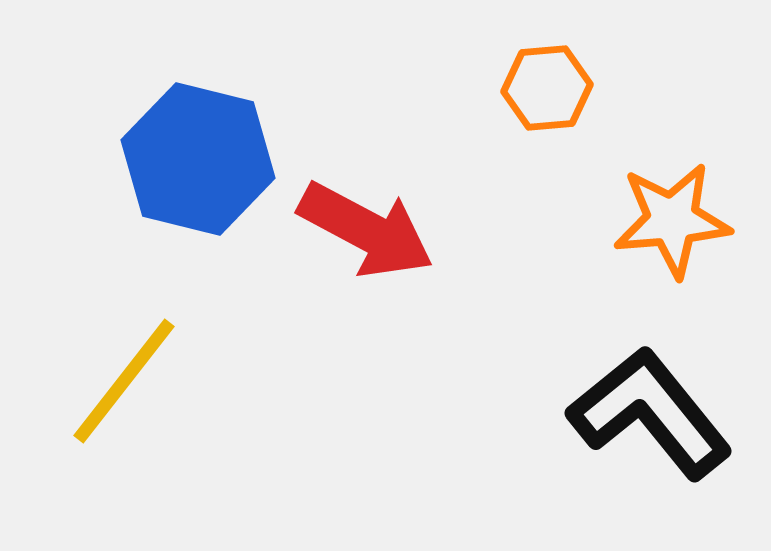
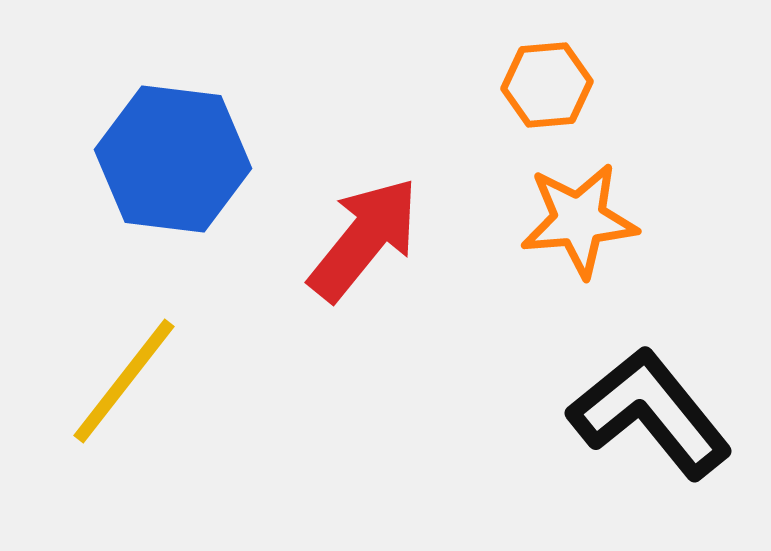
orange hexagon: moved 3 px up
blue hexagon: moved 25 px left; rotated 7 degrees counterclockwise
orange star: moved 93 px left
red arrow: moved 2 px left, 9 px down; rotated 79 degrees counterclockwise
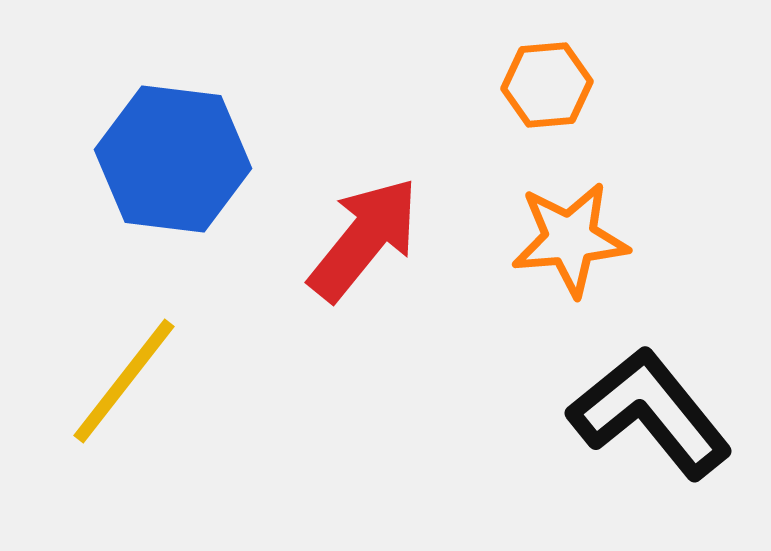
orange star: moved 9 px left, 19 px down
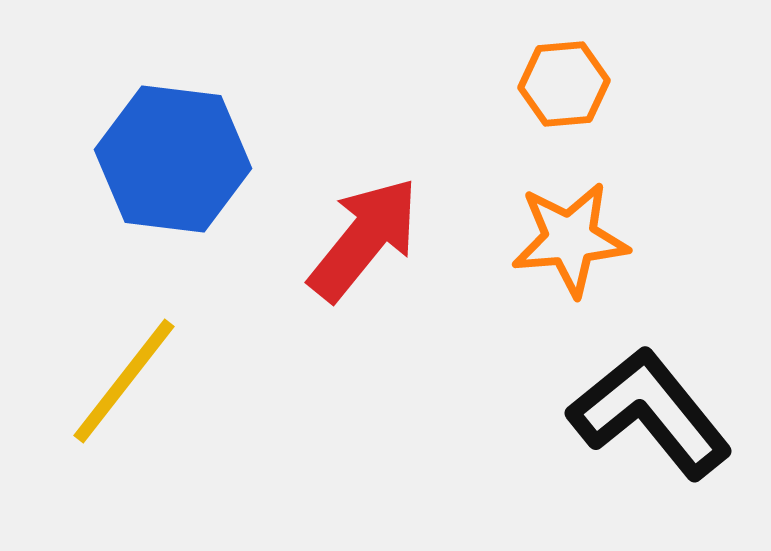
orange hexagon: moved 17 px right, 1 px up
